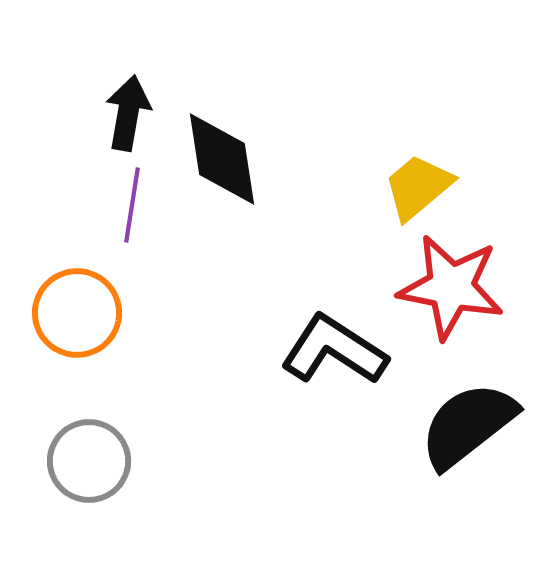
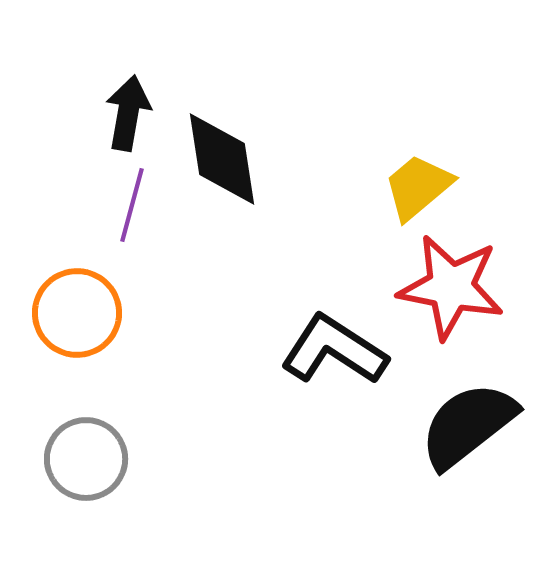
purple line: rotated 6 degrees clockwise
gray circle: moved 3 px left, 2 px up
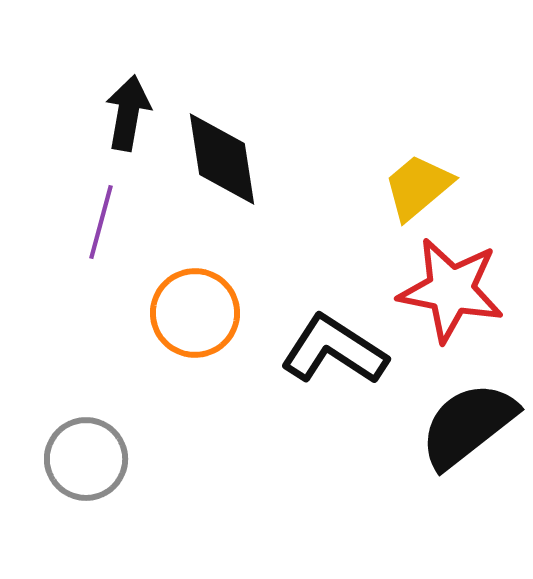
purple line: moved 31 px left, 17 px down
red star: moved 3 px down
orange circle: moved 118 px right
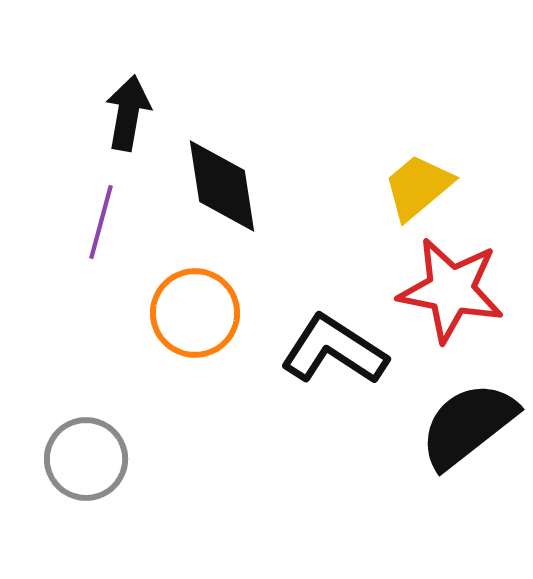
black diamond: moved 27 px down
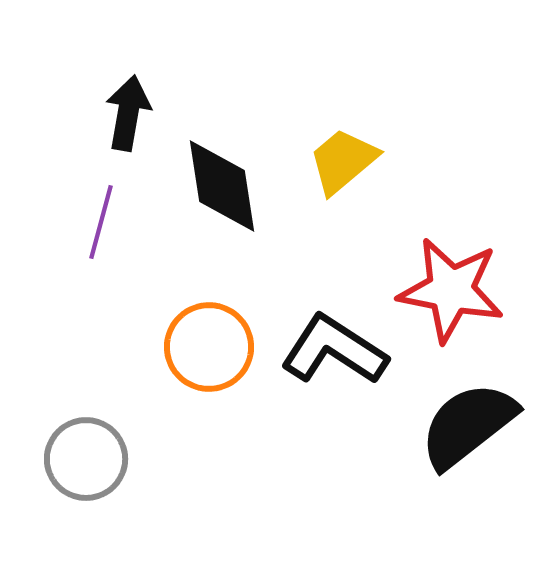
yellow trapezoid: moved 75 px left, 26 px up
orange circle: moved 14 px right, 34 px down
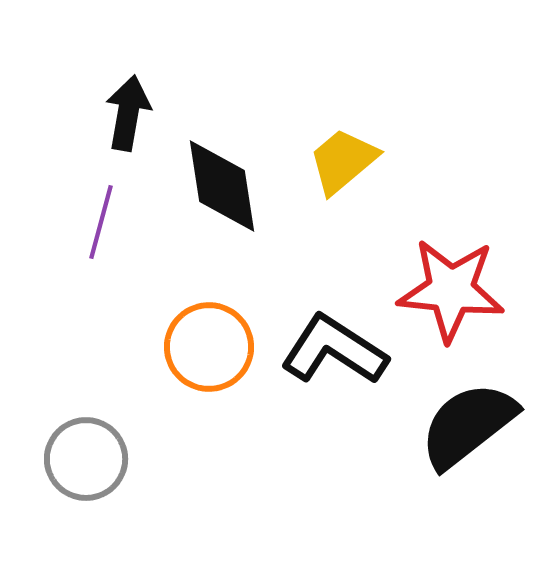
red star: rotated 5 degrees counterclockwise
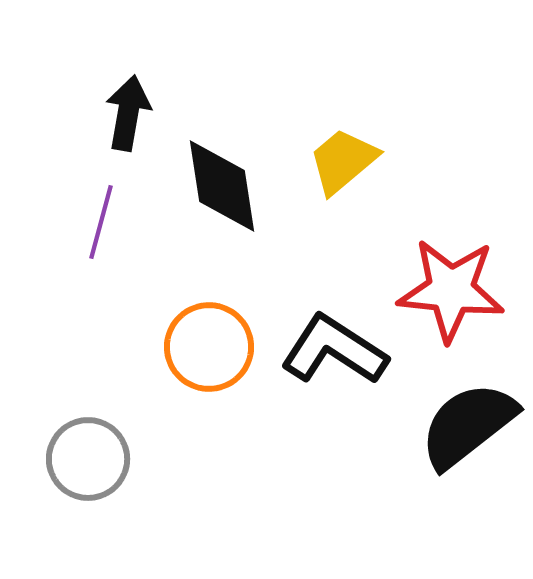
gray circle: moved 2 px right
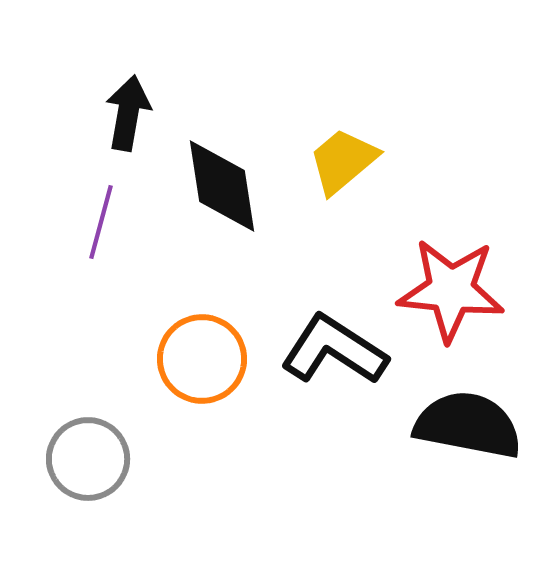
orange circle: moved 7 px left, 12 px down
black semicircle: rotated 49 degrees clockwise
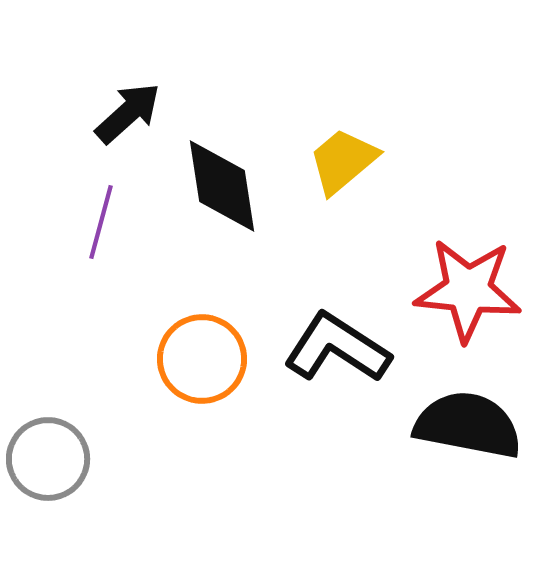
black arrow: rotated 38 degrees clockwise
red star: moved 17 px right
black L-shape: moved 3 px right, 2 px up
gray circle: moved 40 px left
